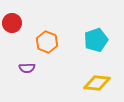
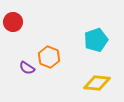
red circle: moved 1 px right, 1 px up
orange hexagon: moved 2 px right, 15 px down
purple semicircle: rotated 35 degrees clockwise
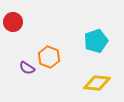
cyan pentagon: moved 1 px down
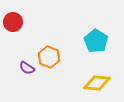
cyan pentagon: rotated 20 degrees counterclockwise
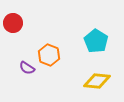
red circle: moved 1 px down
orange hexagon: moved 2 px up
yellow diamond: moved 2 px up
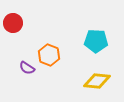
cyan pentagon: rotated 30 degrees counterclockwise
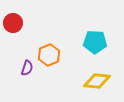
cyan pentagon: moved 1 px left, 1 px down
orange hexagon: rotated 15 degrees clockwise
purple semicircle: rotated 105 degrees counterclockwise
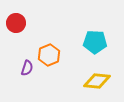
red circle: moved 3 px right
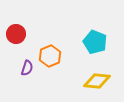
red circle: moved 11 px down
cyan pentagon: rotated 20 degrees clockwise
orange hexagon: moved 1 px right, 1 px down
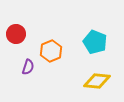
orange hexagon: moved 1 px right, 5 px up
purple semicircle: moved 1 px right, 1 px up
